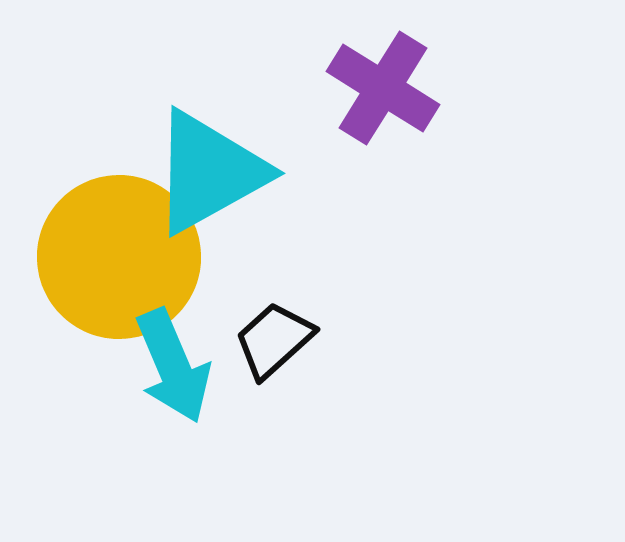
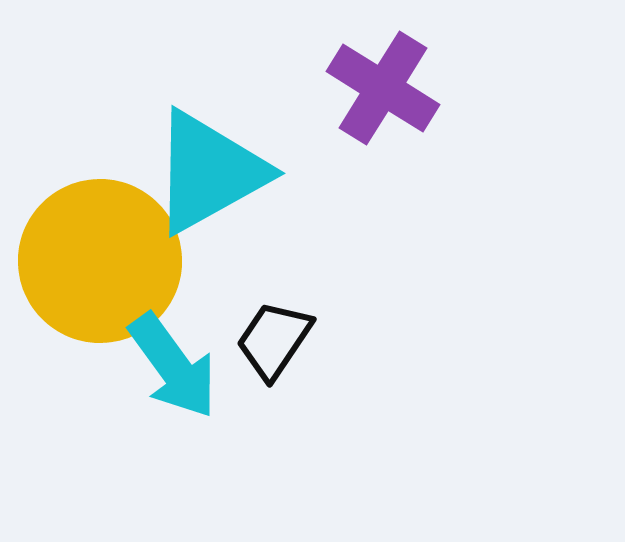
yellow circle: moved 19 px left, 4 px down
black trapezoid: rotated 14 degrees counterclockwise
cyan arrow: rotated 13 degrees counterclockwise
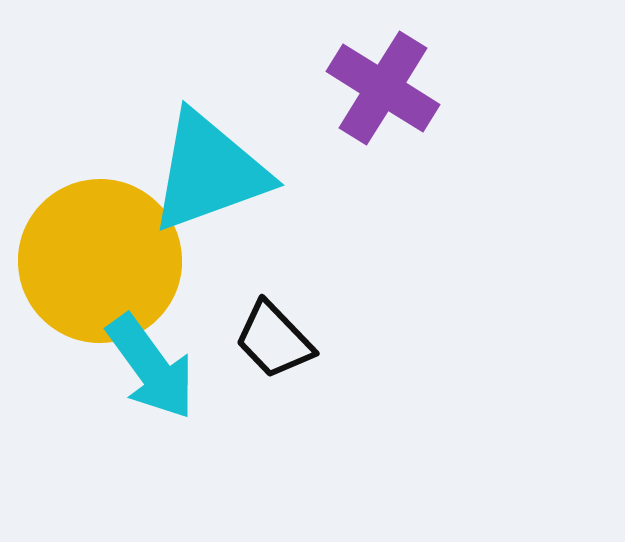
cyan triangle: rotated 9 degrees clockwise
black trapezoid: rotated 78 degrees counterclockwise
cyan arrow: moved 22 px left, 1 px down
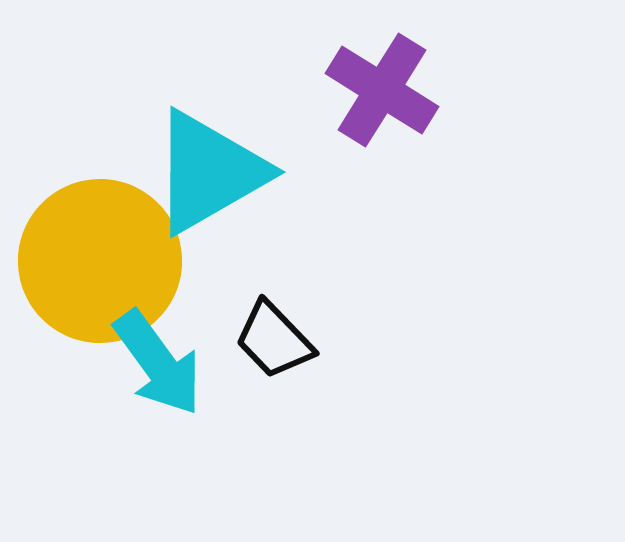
purple cross: moved 1 px left, 2 px down
cyan triangle: rotated 10 degrees counterclockwise
cyan arrow: moved 7 px right, 4 px up
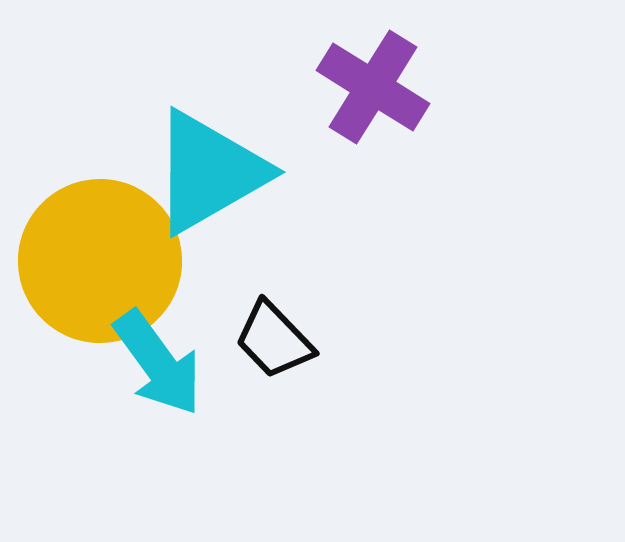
purple cross: moved 9 px left, 3 px up
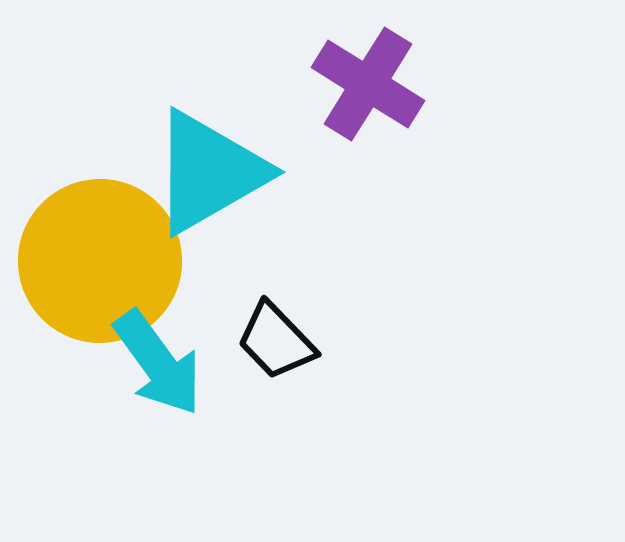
purple cross: moved 5 px left, 3 px up
black trapezoid: moved 2 px right, 1 px down
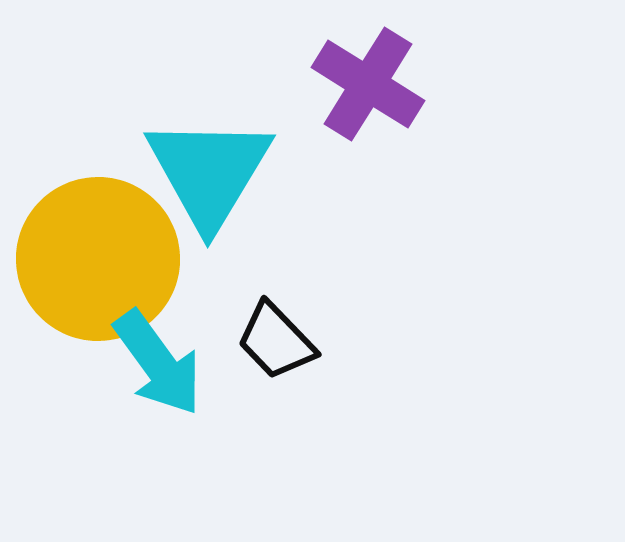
cyan triangle: rotated 29 degrees counterclockwise
yellow circle: moved 2 px left, 2 px up
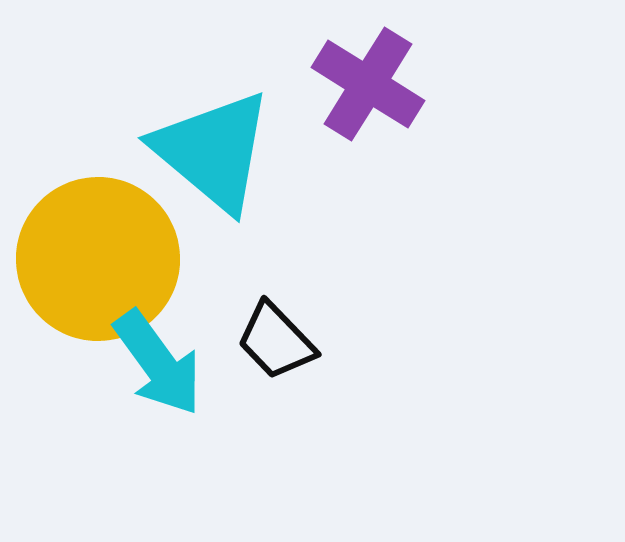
cyan triangle: moved 4 px right, 21 px up; rotated 21 degrees counterclockwise
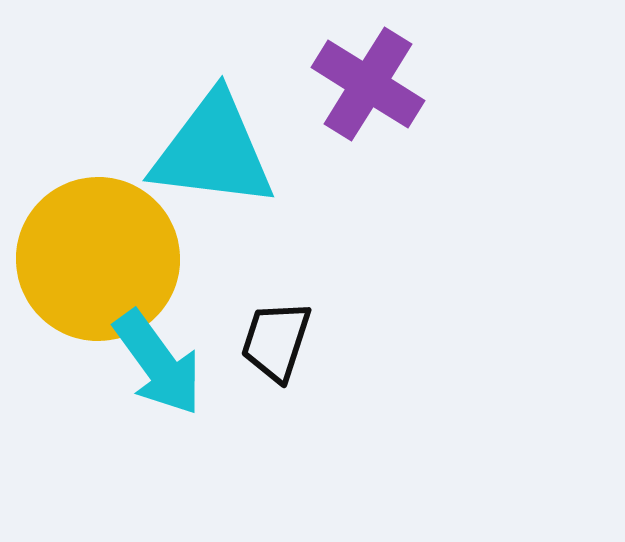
cyan triangle: rotated 33 degrees counterclockwise
black trapezoid: rotated 62 degrees clockwise
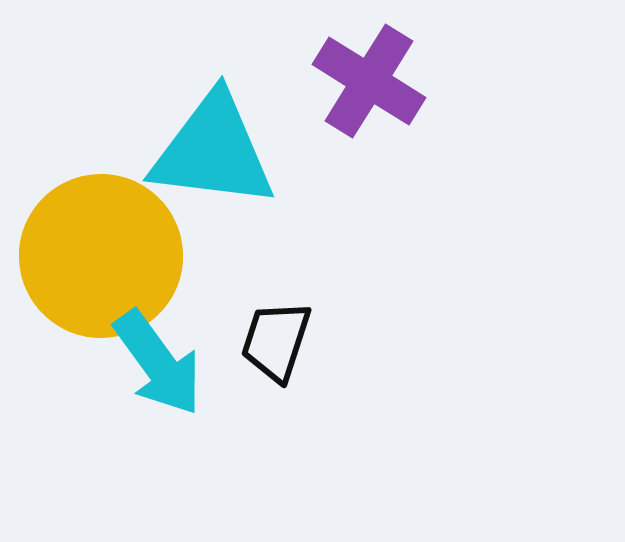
purple cross: moved 1 px right, 3 px up
yellow circle: moved 3 px right, 3 px up
